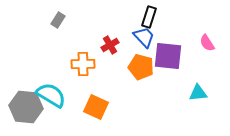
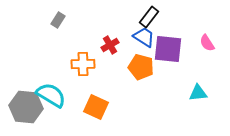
black rectangle: rotated 20 degrees clockwise
blue trapezoid: rotated 15 degrees counterclockwise
purple square: moved 7 px up
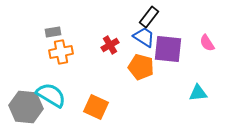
gray rectangle: moved 5 px left, 12 px down; rotated 49 degrees clockwise
orange cross: moved 22 px left, 12 px up; rotated 10 degrees counterclockwise
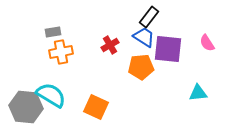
orange pentagon: rotated 20 degrees counterclockwise
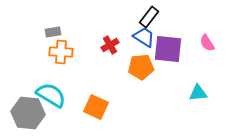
orange cross: rotated 15 degrees clockwise
gray hexagon: moved 2 px right, 6 px down
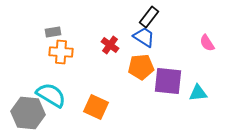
red cross: rotated 24 degrees counterclockwise
purple square: moved 32 px down
